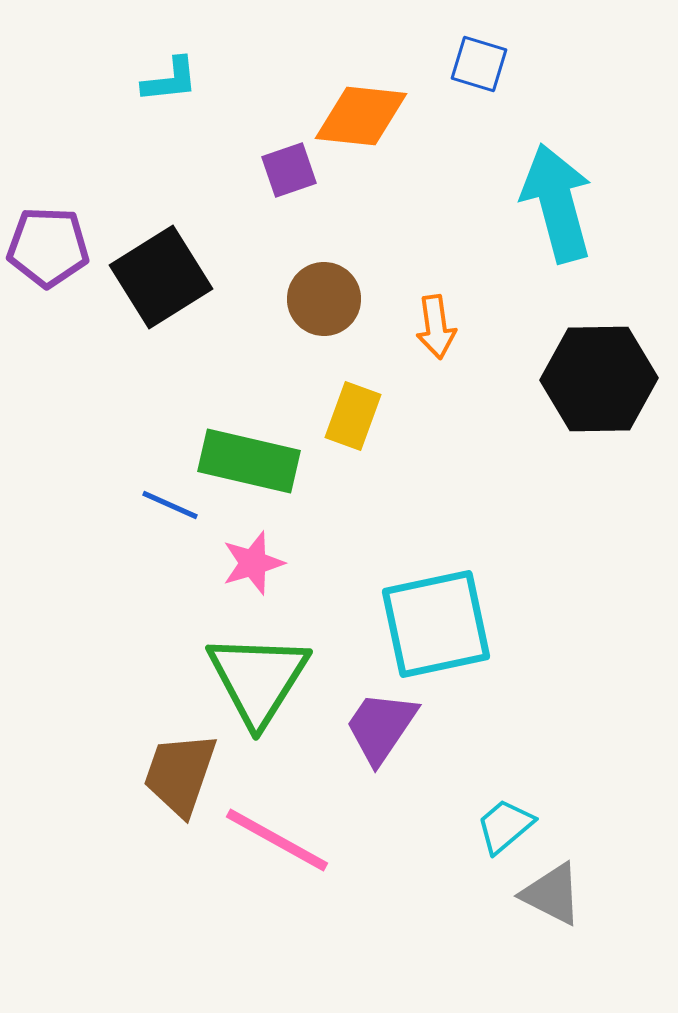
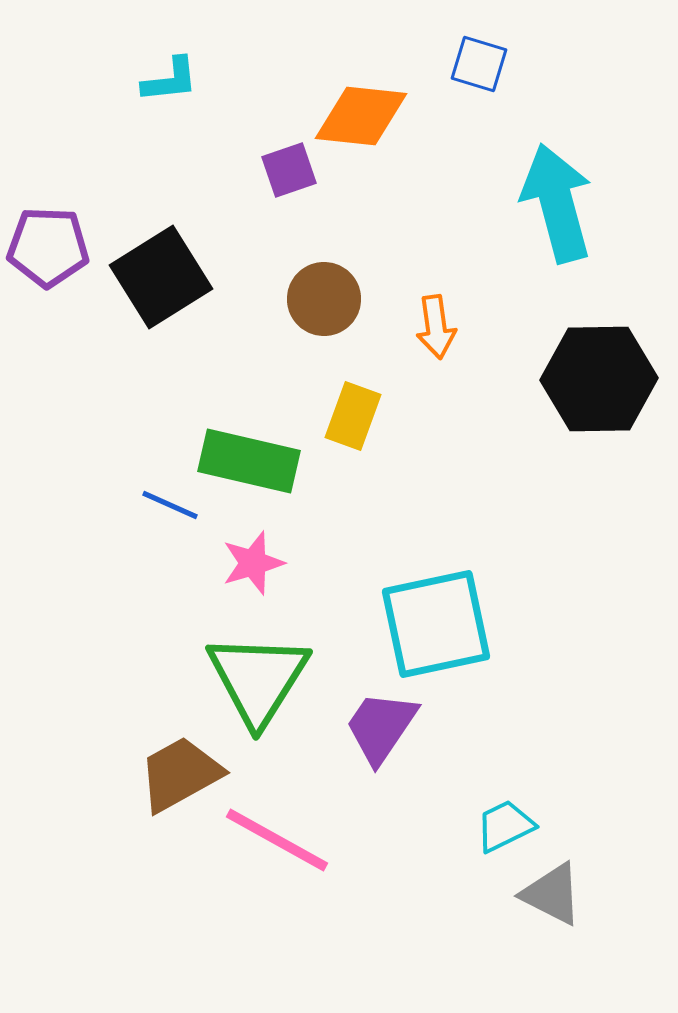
brown trapezoid: rotated 42 degrees clockwise
cyan trapezoid: rotated 14 degrees clockwise
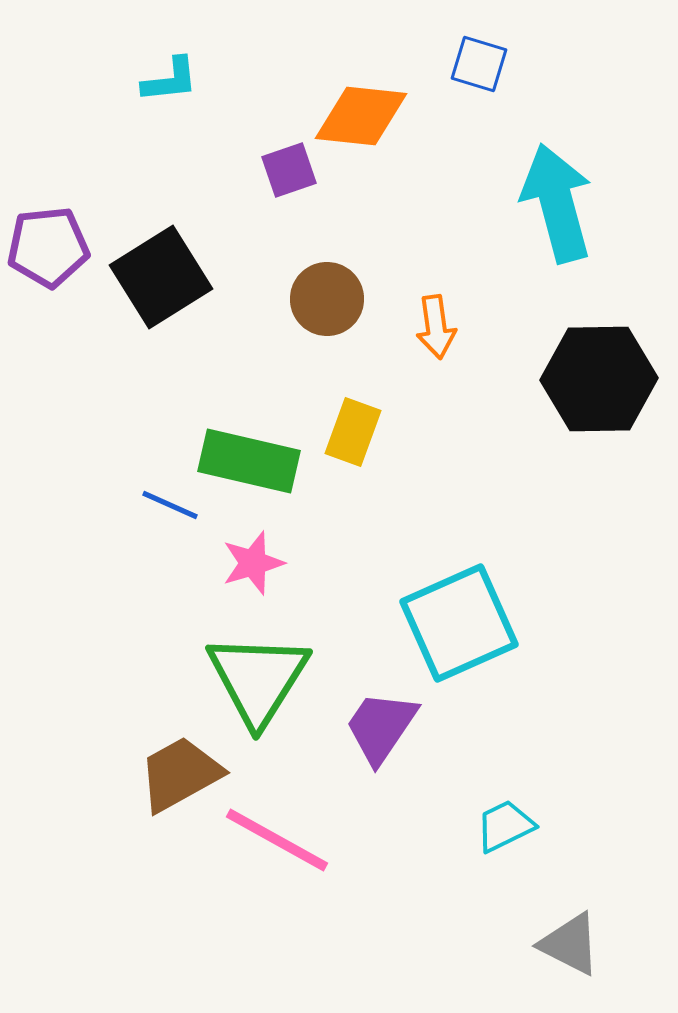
purple pentagon: rotated 8 degrees counterclockwise
brown circle: moved 3 px right
yellow rectangle: moved 16 px down
cyan square: moved 23 px right, 1 px up; rotated 12 degrees counterclockwise
gray triangle: moved 18 px right, 50 px down
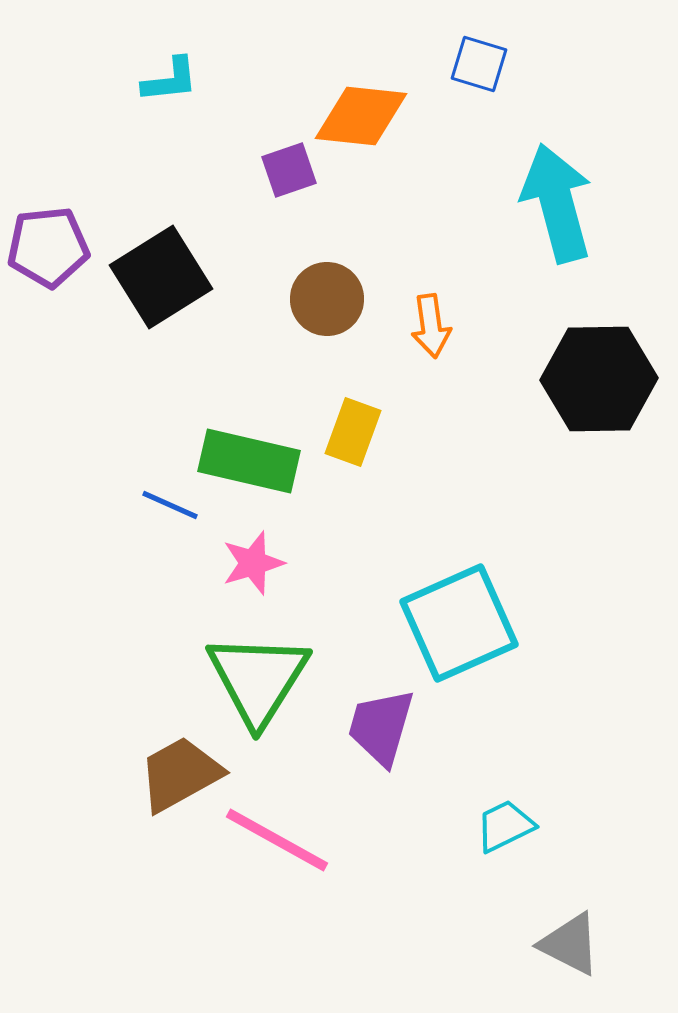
orange arrow: moved 5 px left, 1 px up
purple trapezoid: rotated 18 degrees counterclockwise
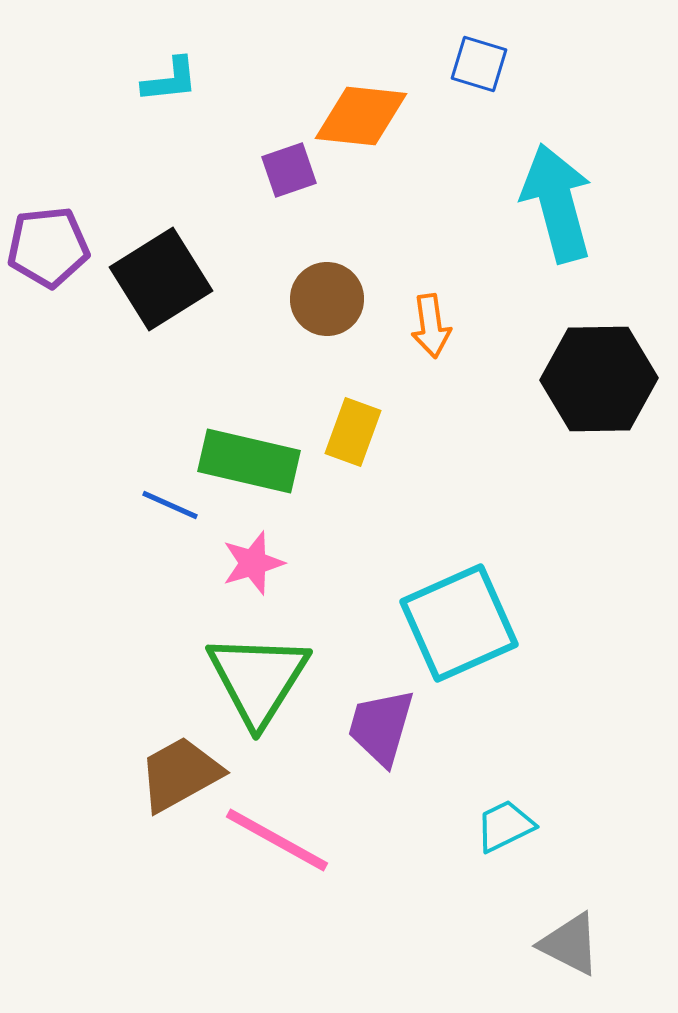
black square: moved 2 px down
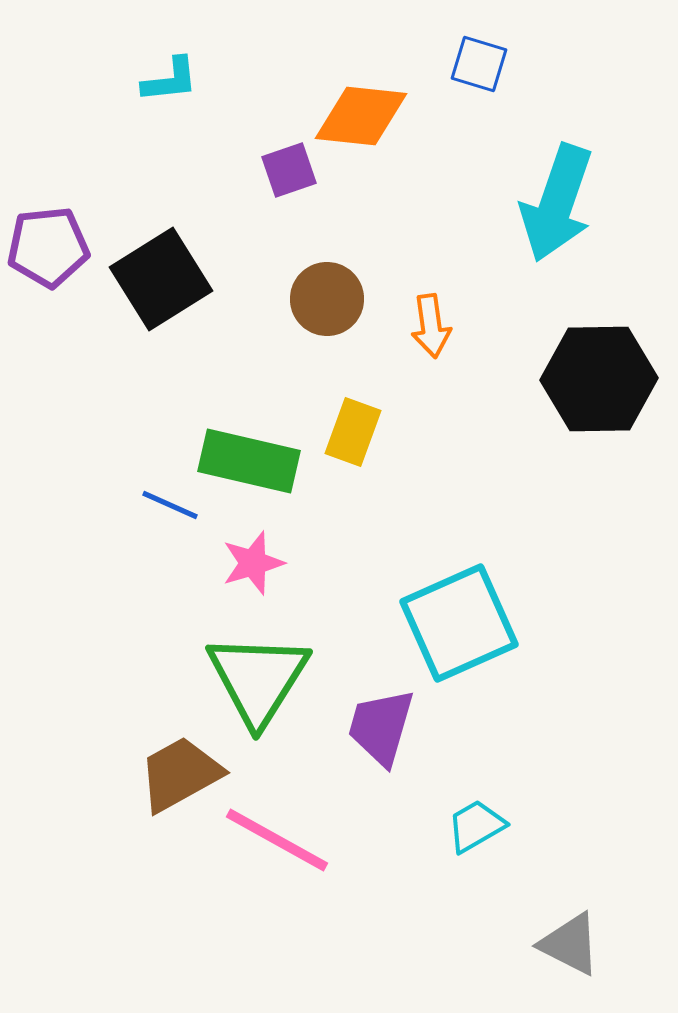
cyan arrow: rotated 146 degrees counterclockwise
cyan trapezoid: moved 29 px left; rotated 4 degrees counterclockwise
